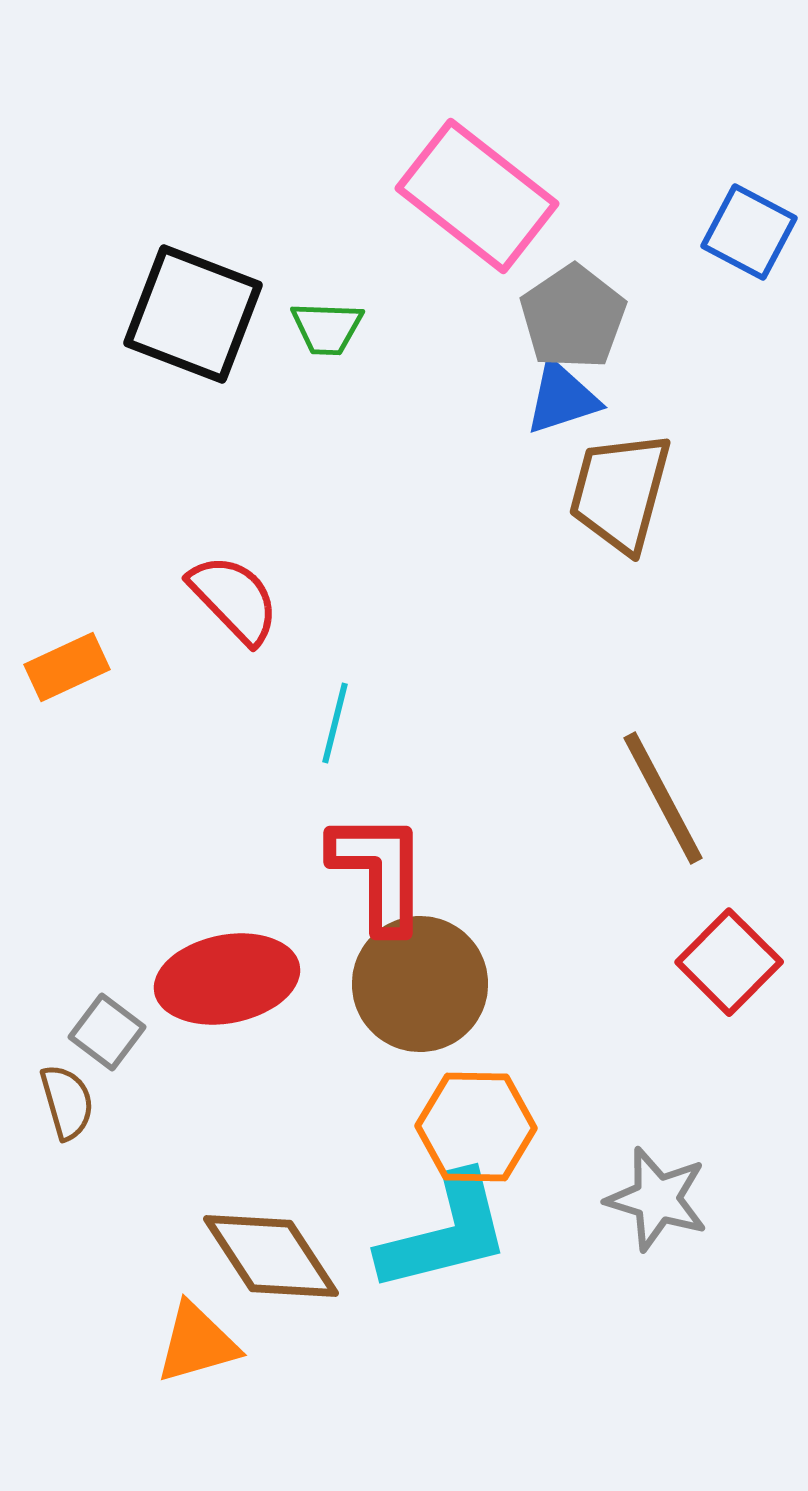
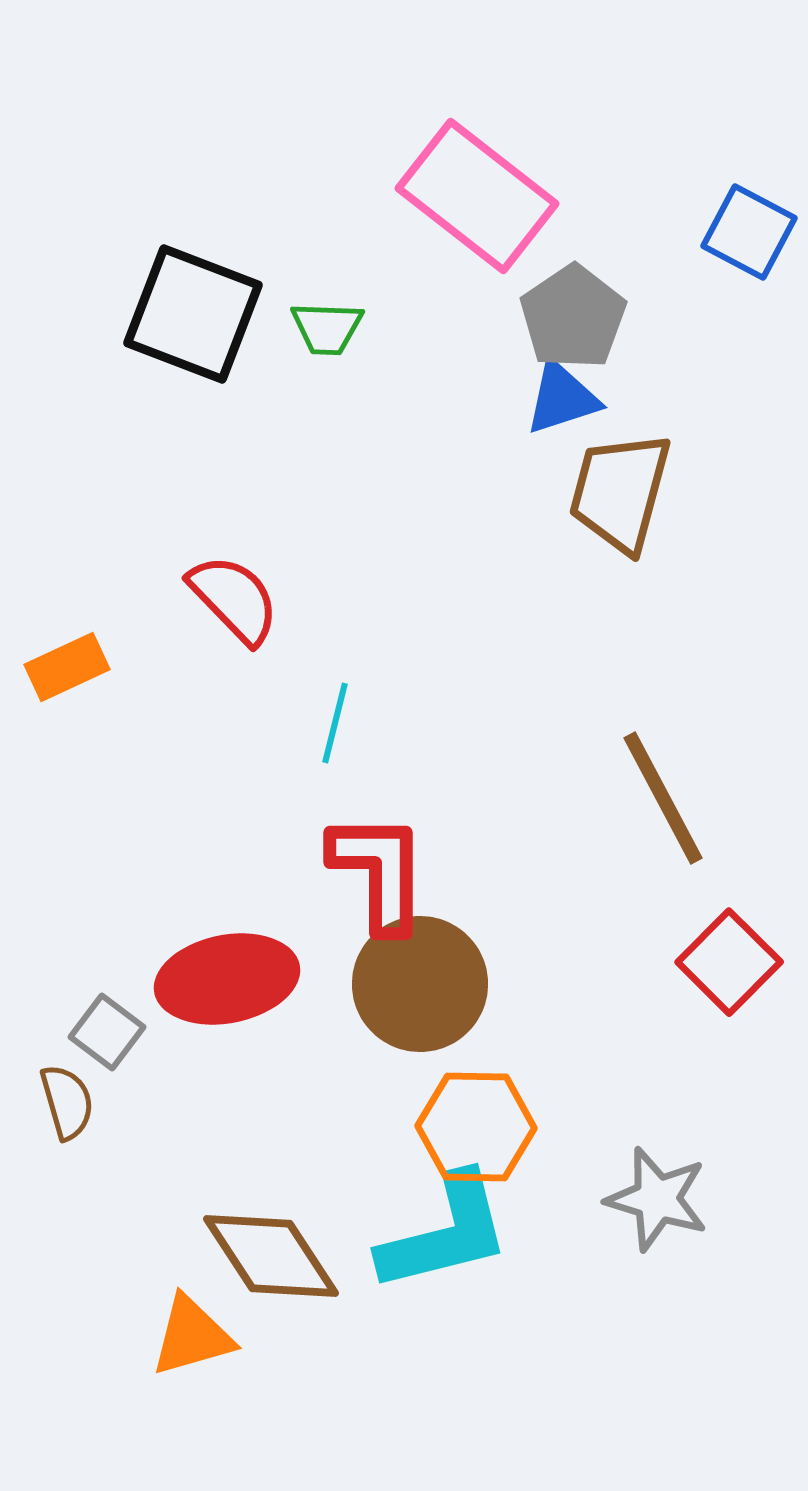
orange triangle: moved 5 px left, 7 px up
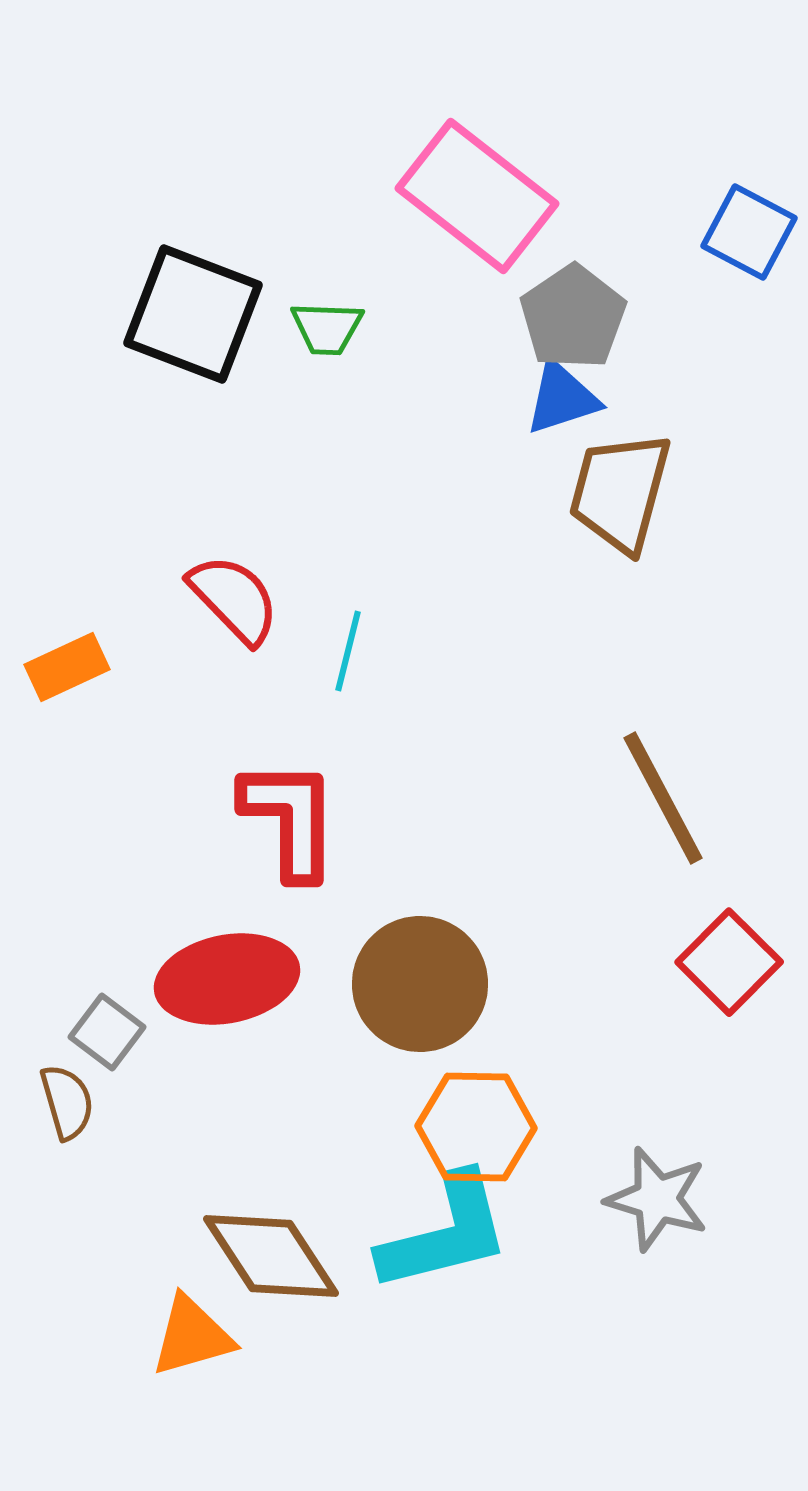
cyan line: moved 13 px right, 72 px up
red L-shape: moved 89 px left, 53 px up
